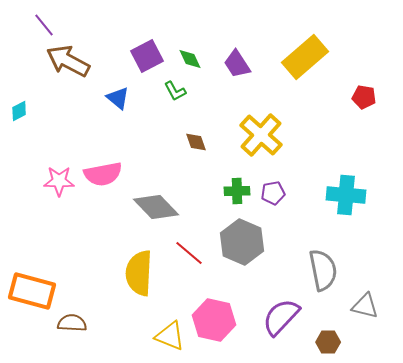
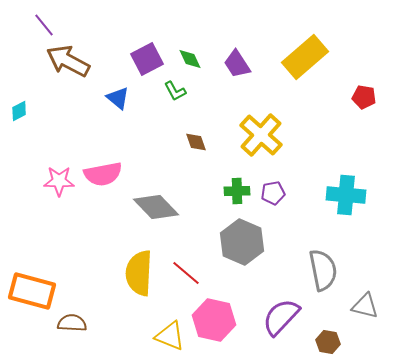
purple square: moved 3 px down
red line: moved 3 px left, 20 px down
brown hexagon: rotated 10 degrees clockwise
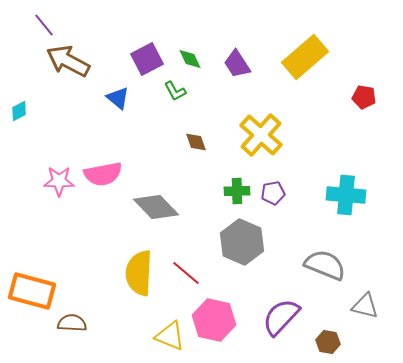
gray semicircle: moved 2 px right, 5 px up; rotated 57 degrees counterclockwise
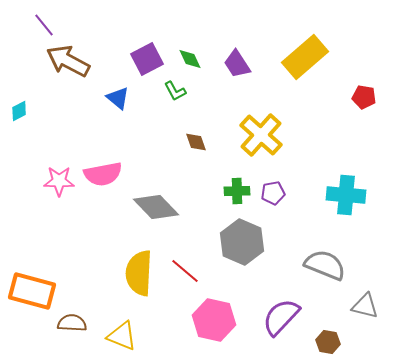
red line: moved 1 px left, 2 px up
yellow triangle: moved 48 px left
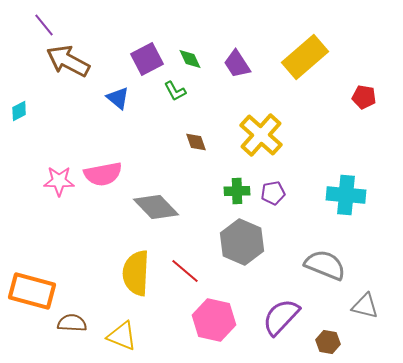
yellow semicircle: moved 3 px left
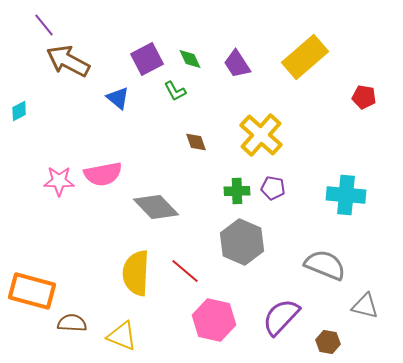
purple pentagon: moved 5 px up; rotated 20 degrees clockwise
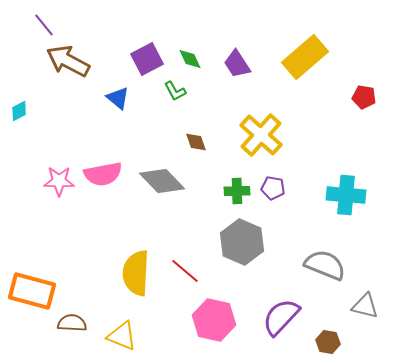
gray diamond: moved 6 px right, 26 px up
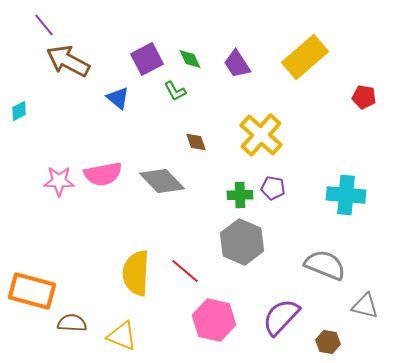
green cross: moved 3 px right, 4 px down
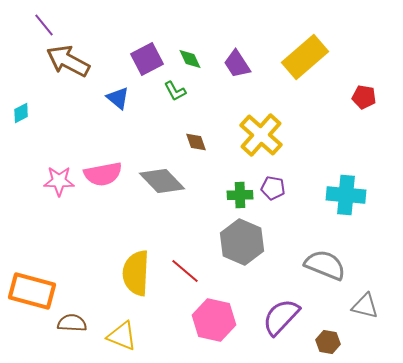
cyan diamond: moved 2 px right, 2 px down
